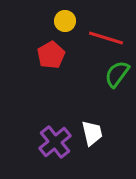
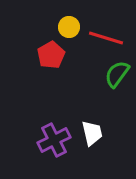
yellow circle: moved 4 px right, 6 px down
purple cross: moved 1 px left, 2 px up; rotated 12 degrees clockwise
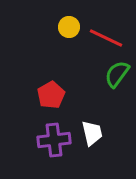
red line: rotated 8 degrees clockwise
red pentagon: moved 40 px down
purple cross: rotated 20 degrees clockwise
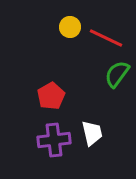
yellow circle: moved 1 px right
red pentagon: moved 1 px down
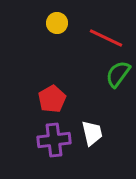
yellow circle: moved 13 px left, 4 px up
green semicircle: moved 1 px right
red pentagon: moved 1 px right, 3 px down
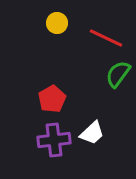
white trapezoid: rotated 60 degrees clockwise
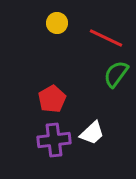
green semicircle: moved 2 px left
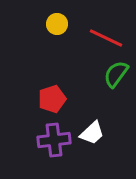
yellow circle: moved 1 px down
red pentagon: rotated 12 degrees clockwise
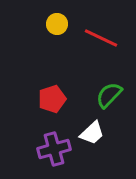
red line: moved 5 px left
green semicircle: moved 7 px left, 21 px down; rotated 8 degrees clockwise
purple cross: moved 9 px down; rotated 8 degrees counterclockwise
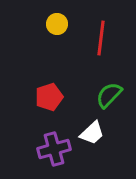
red line: rotated 72 degrees clockwise
red pentagon: moved 3 px left, 2 px up
